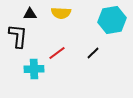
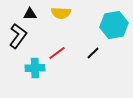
cyan hexagon: moved 2 px right, 5 px down
black L-shape: rotated 30 degrees clockwise
cyan cross: moved 1 px right, 1 px up
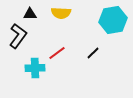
cyan hexagon: moved 1 px left, 5 px up
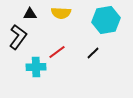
cyan hexagon: moved 7 px left
black L-shape: moved 1 px down
red line: moved 1 px up
cyan cross: moved 1 px right, 1 px up
